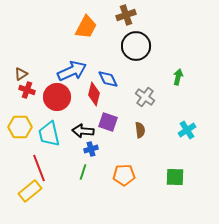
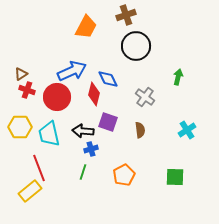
orange pentagon: rotated 25 degrees counterclockwise
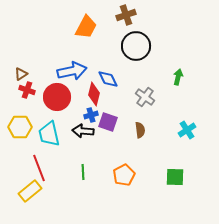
blue arrow: rotated 12 degrees clockwise
blue cross: moved 34 px up
green line: rotated 21 degrees counterclockwise
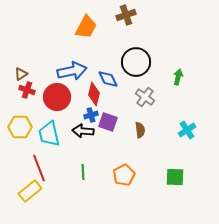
black circle: moved 16 px down
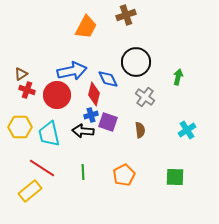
red circle: moved 2 px up
red line: moved 3 px right; rotated 36 degrees counterclockwise
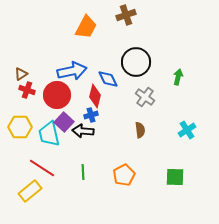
red diamond: moved 1 px right, 2 px down
purple square: moved 44 px left; rotated 24 degrees clockwise
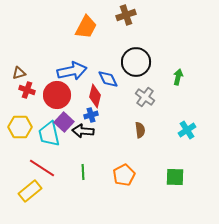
brown triangle: moved 2 px left, 1 px up; rotated 16 degrees clockwise
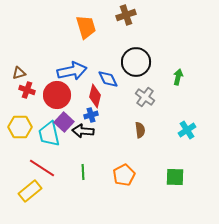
orange trapezoid: rotated 45 degrees counterclockwise
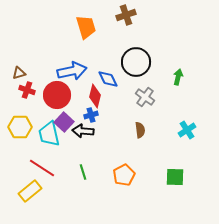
green line: rotated 14 degrees counterclockwise
